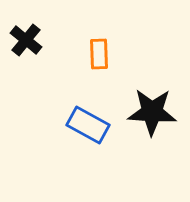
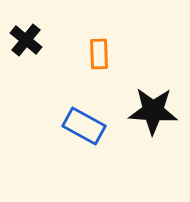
black star: moved 1 px right, 1 px up
blue rectangle: moved 4 px left, 1 px down
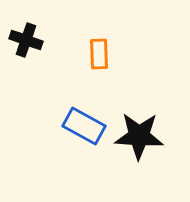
black cross: rotated 20 degrees counterclockwise
black star: moved 14 px left, 25 px down
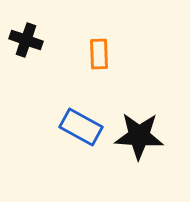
blue rectangle: moved 3 px left, 1 px down
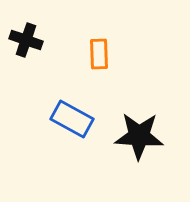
blue rectangle: moved 9 px left, 8 px up
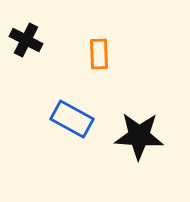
black cross: rotated 8 degrees clockwise
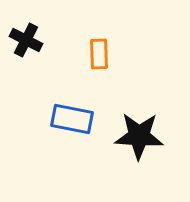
blue rectangle: rotated 18 degrees counterclockwise
